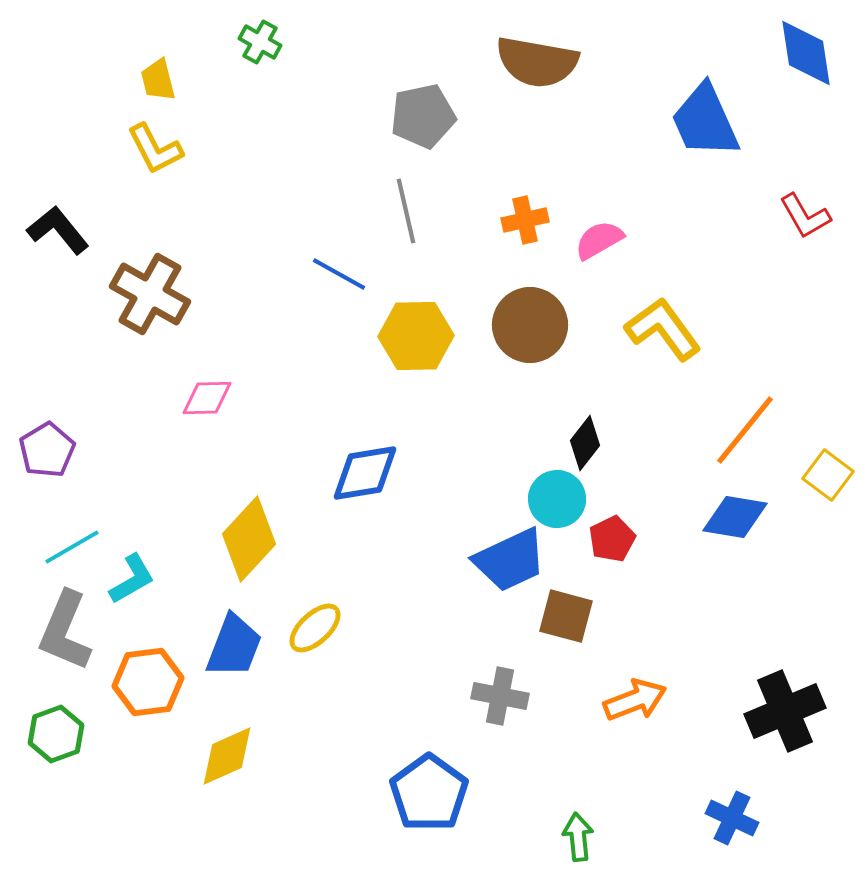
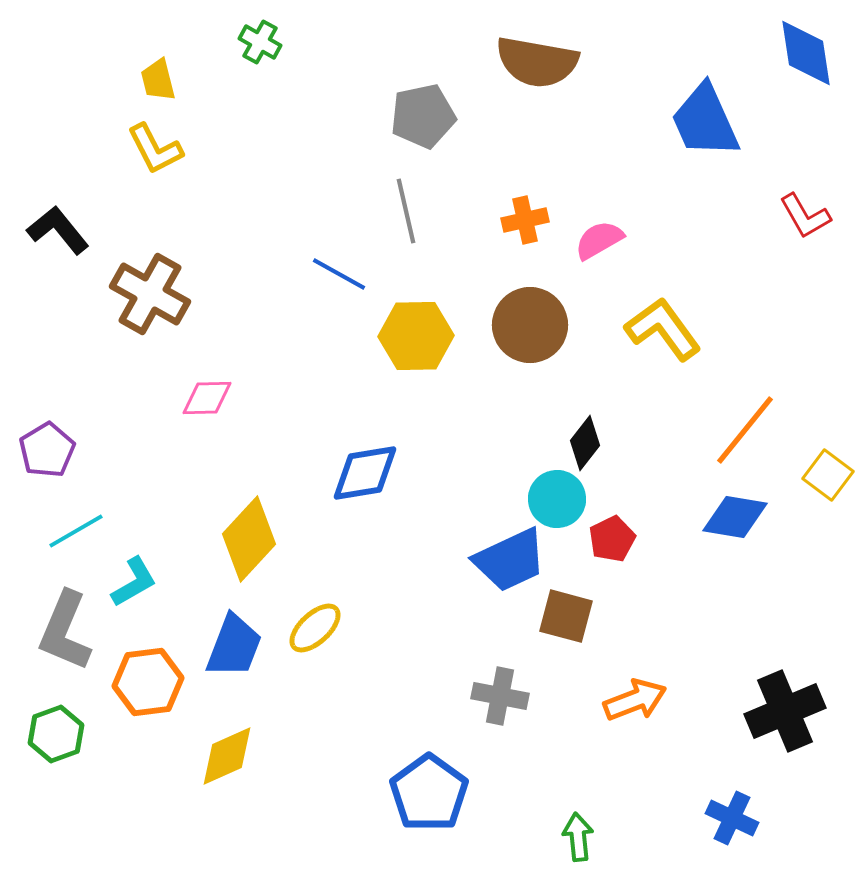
cyan line at (72, 547): moved 4 px right, 16 px up
cyan L-shape at (132, 579): moved 2 px right, 3 px down
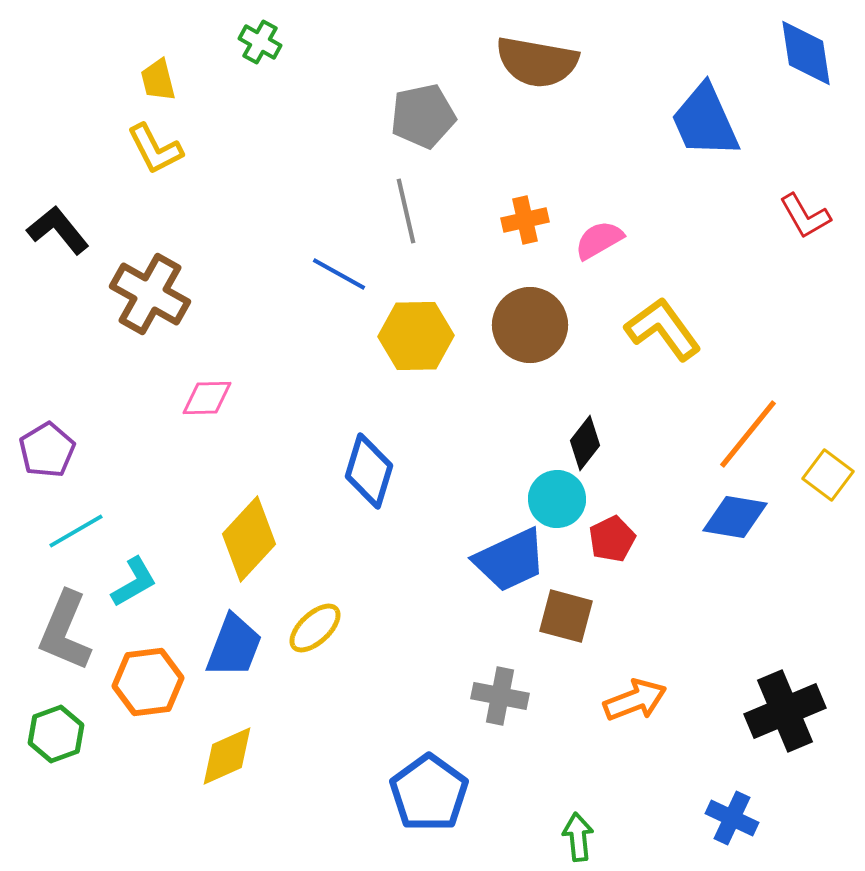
orange line at (745, 430): moved 3 px right, 4 px down
blue diamond at (365, 473): moved 4 px right, 2 px up; rotated 64 degrees counterclockwise
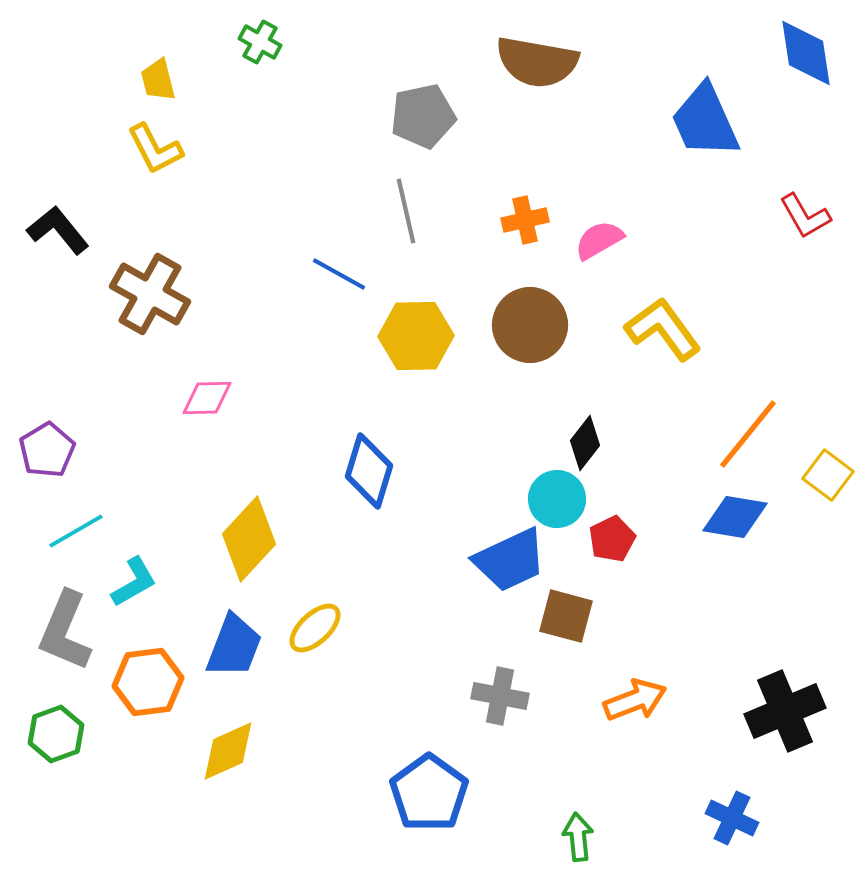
yellow diamond at (227, 756): moved 1 px right, 5 px up
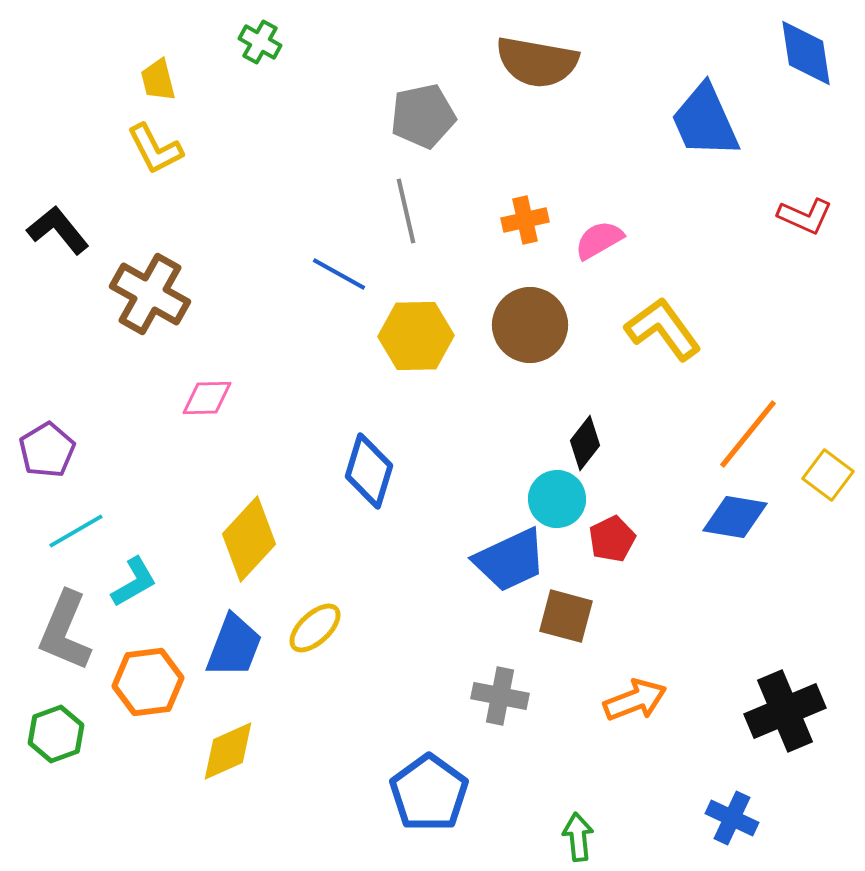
red L-shape at (805, 216): rotated 36 degrees counterclockwise
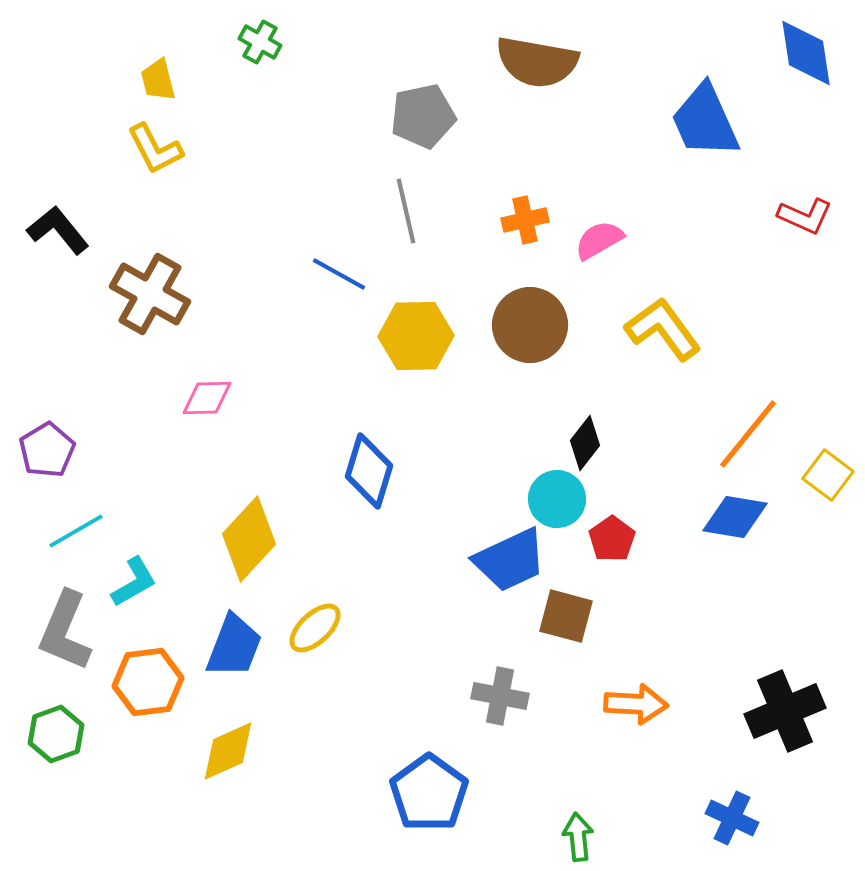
red pentagon at (612, 539): rotated 9 degrees counterclockwise
orange arrow at (635, 700): moved 1 px right, 4 px down; rotated 24 degrees clockwise
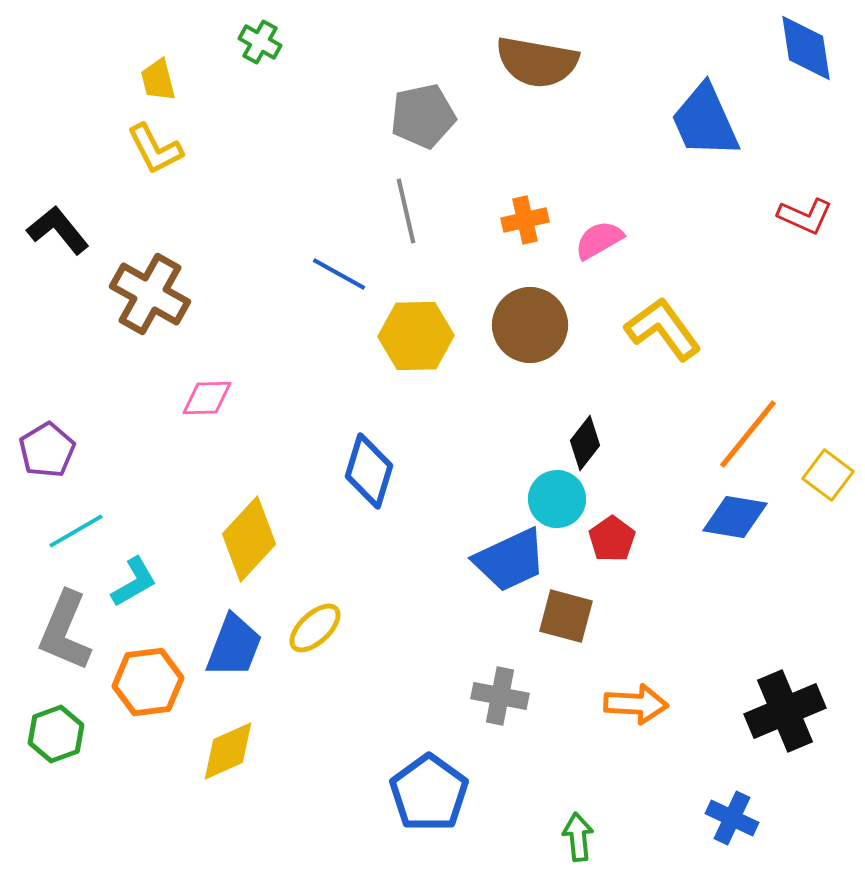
blue diamond at (806, 53): moved 5 px up
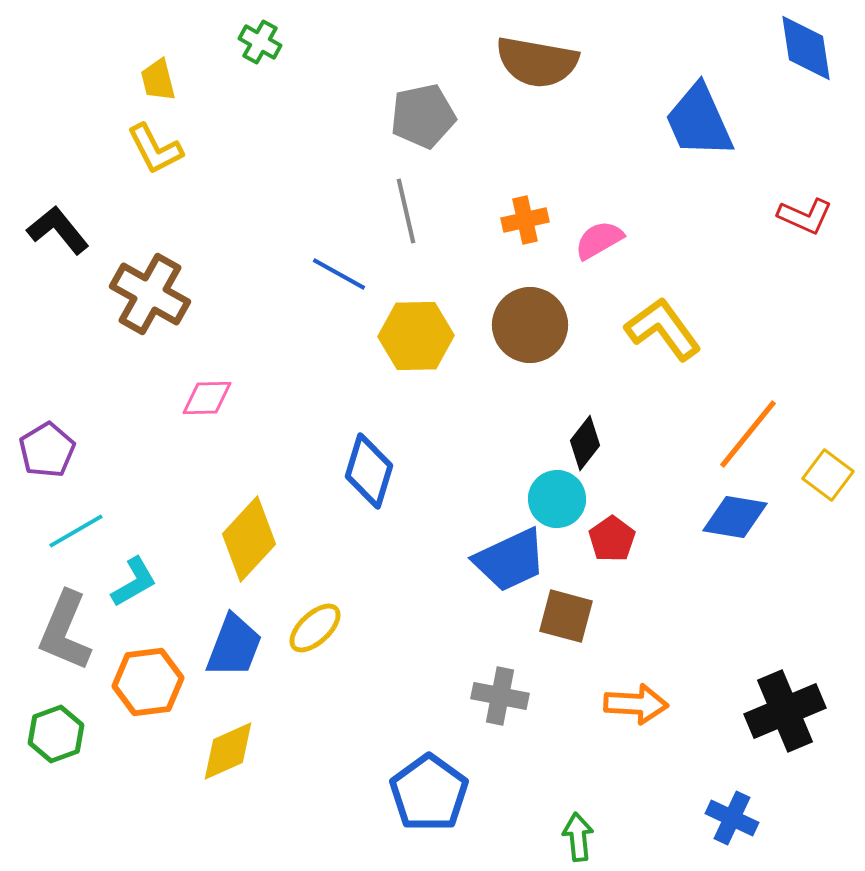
blue trapezoid at (705, 121): moved 6 px left
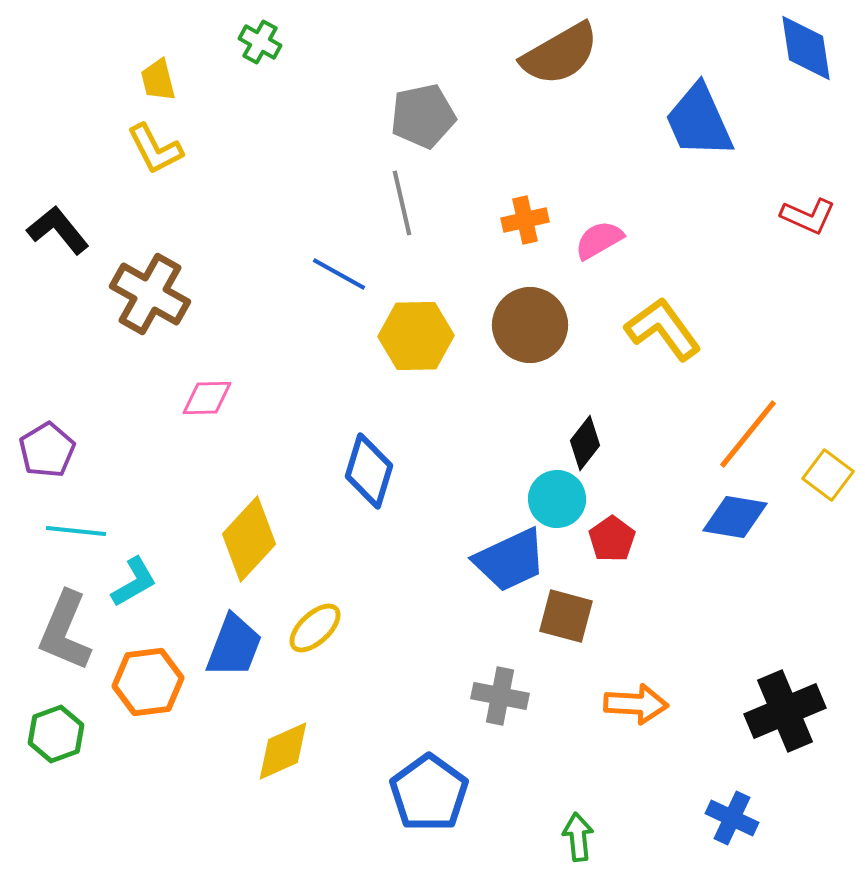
brown semicircle at (537, 62): moved 23 px right, 8 px up; rotated 40 degrees counterclockwise
gray line at (406, 211): moved 4 px left, 8 px up
red L-shape at (805, 216): moved 3 px right
cyan line at (76, 531): rotated 36 degrees clockwise
yellow diamond at (228, 751): moved 55 px right
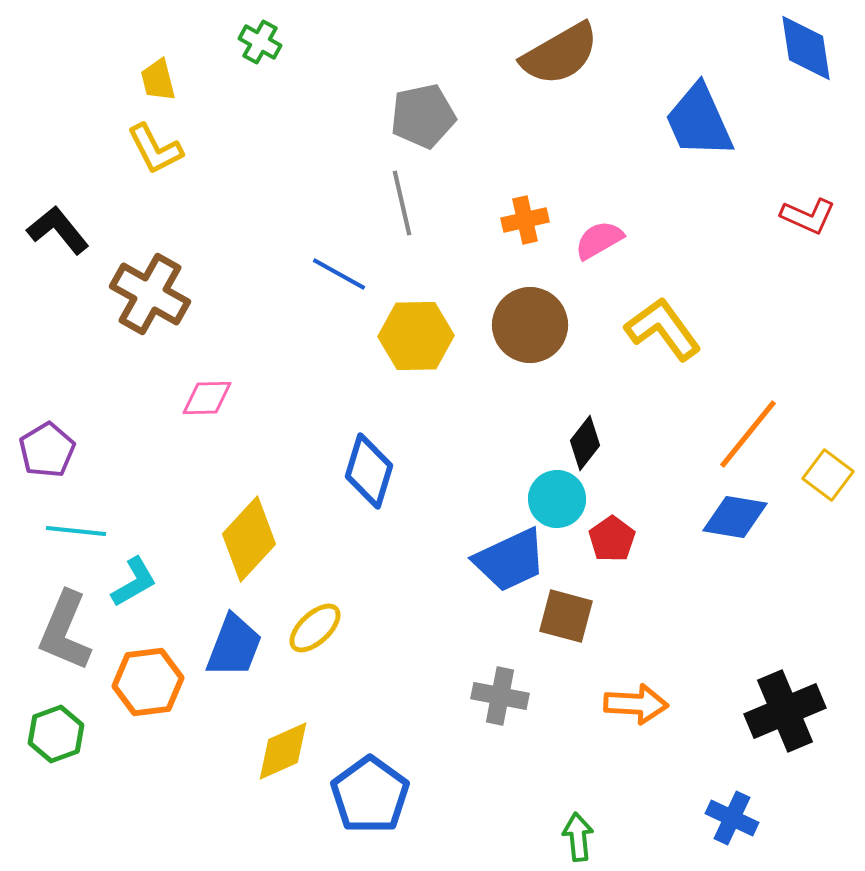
blue pentagon at (429, 793): moved 59 px left, 2 px down
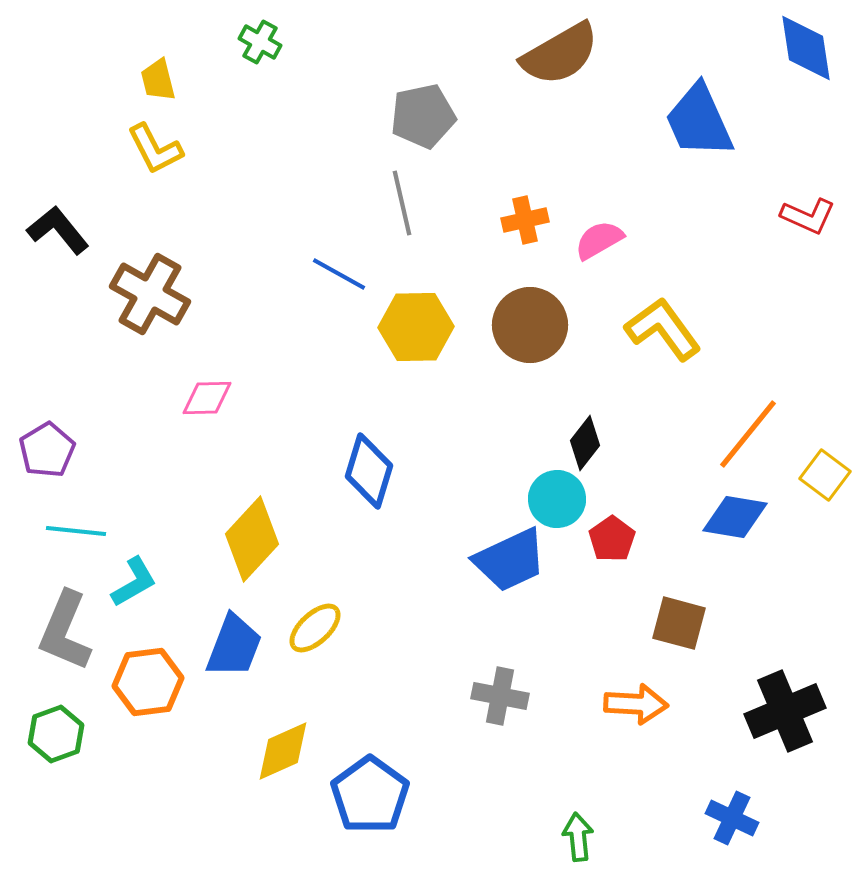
yellow hexagon at (416, 336): moved 9 px up
yellow square at (828, 475): moved 3 px left
yellow diamond at (249, 539): moved 3 px right
brown square at (566, 616): moved 113 px right, 7 px down
